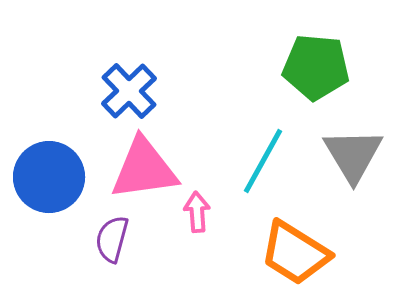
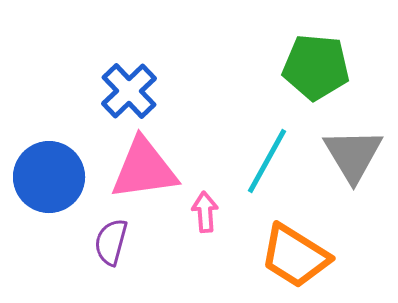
cyan line: moved 4 px right
pink arrow: moved 8 px right
purple semicircle: moved 1 px left, 3 px down
orange trapezoid: moved 3 px down
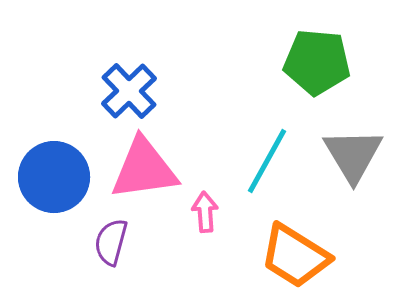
green pentagon: moved 1 px right, 5 px up
blue circle: moved 5 px right
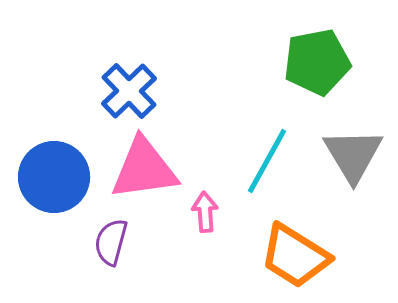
green pentagon: rotated 16 degrees counterclockwise
